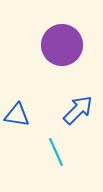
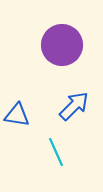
blue arrow: moved 4 px left, 4 px up
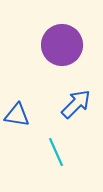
blue arrow: moved 2 px right, 2 px up
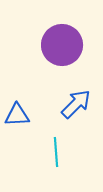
blue triangle: rotated 12 degrees counterclockwise
cyan line: rotated 20 degrees clockwise
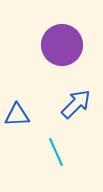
cyan line: rotated 20 degrees counterclockwise
